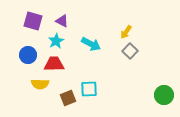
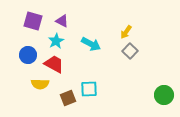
red trapezoid: rotated 30 degrees clockwise
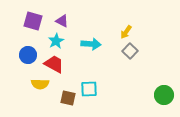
cyan arrow: rotated 24 degrees counterclockwise
brown square: rotated 35 degrees clockwise
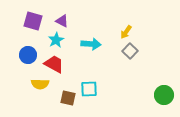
cyan star: moved 1 px up
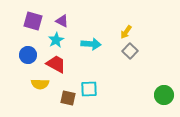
red trapezoid: moved 2 px right
